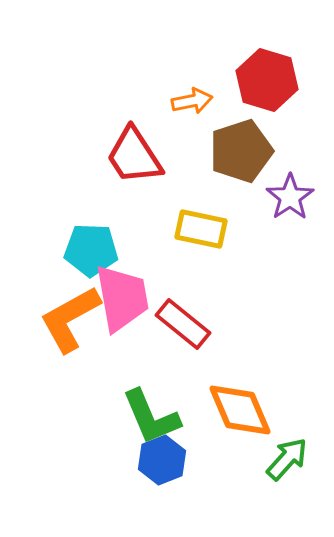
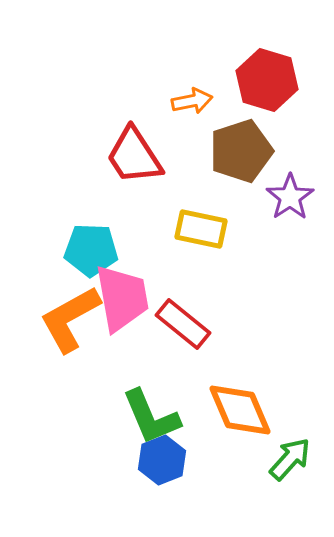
green arrow: moved 3 px right
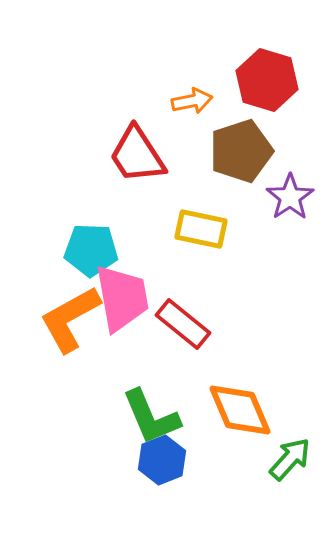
red trapezoid: moved 3 px right, 1 px up
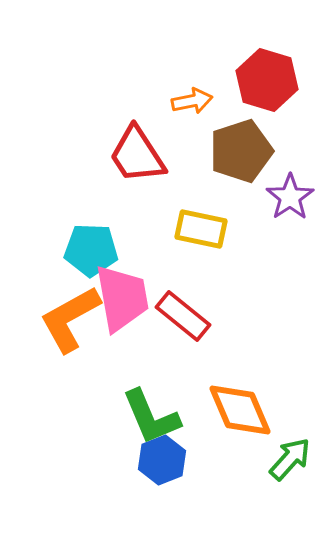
red rectangle: moved 8 px up
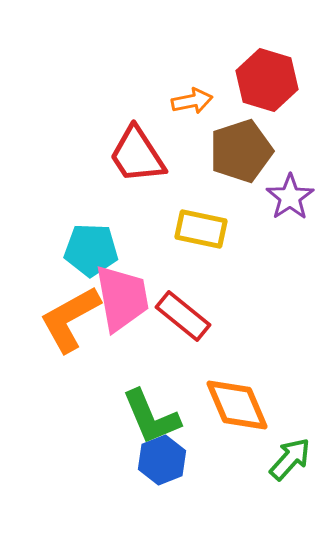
orange diamond: moved 3 px left, 5 px up
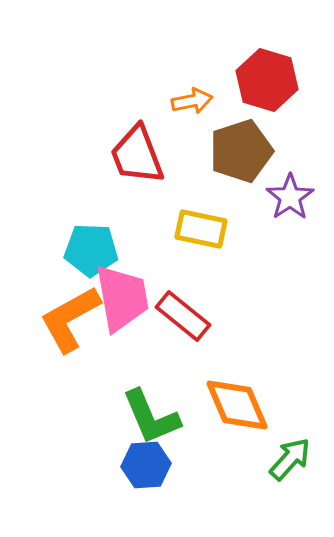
red trapezoid: rotated 12 degrees clockwise
blue hexagon: moved 16 px left, 5 px down; rotated 18 degrees clockwise
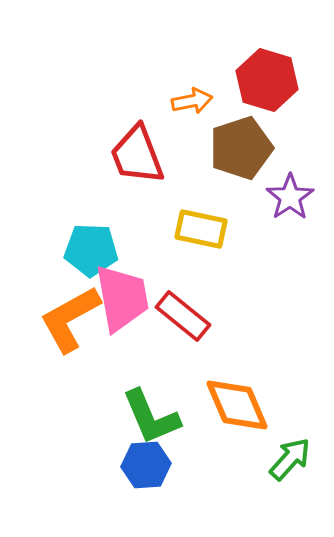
brown pentagon: moved 3 px up
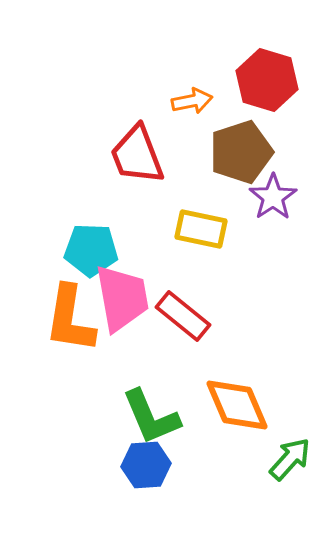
brown pentagon: moved 4 px down
purple star: moved 17 px left
orange L-shape: rotated 52 degrees counterclockwise
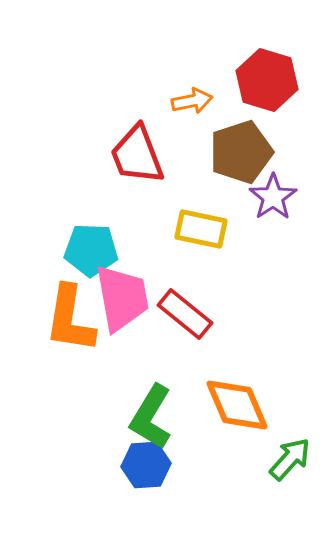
red rectangle: moved 2 px right, 2 px up
green L-shape: rotated 54 degrees clockwise
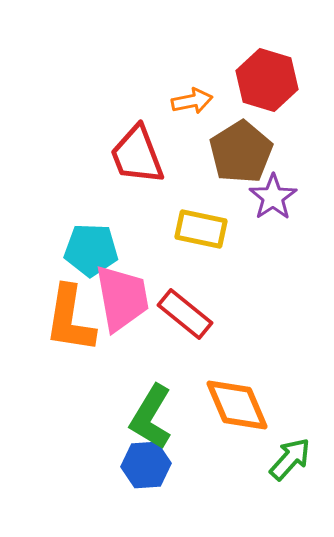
brown pentagon: rotated 14 degrees counterclockwise
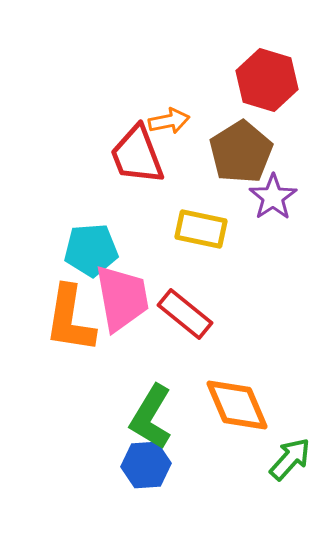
orange arrow: moved 23 px left, 20 px down
cyan pentagon: rotated 6 degrees counterclockwise
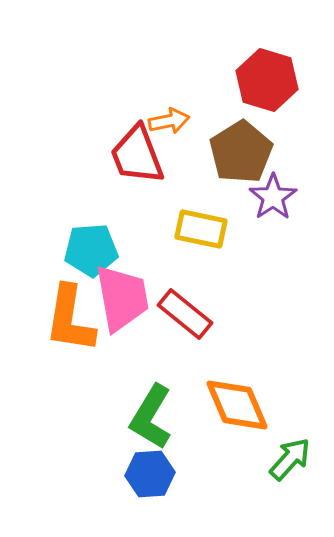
blue hexagon: moved 4 px right, 9 px down
